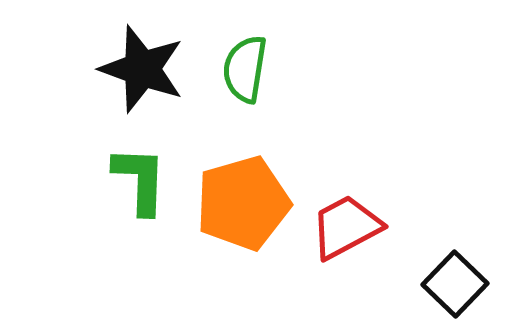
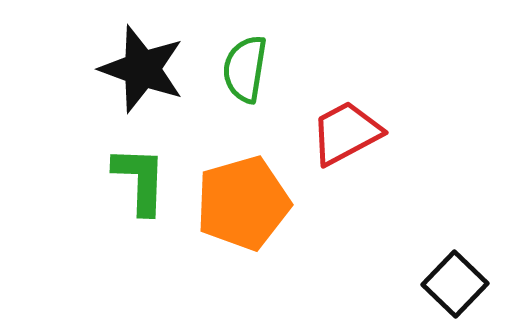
red trapezoid: moved 94 px up
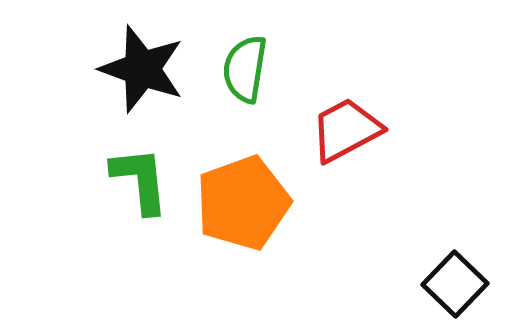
red trapezoid: moved 3 px up
green L-shape: rotated 8 degrees counterclockwise
orange pentagon: rotated 4 degrees counterclockwise
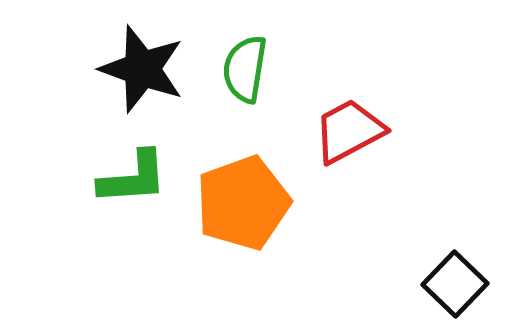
red trapezoid: moved 3 px right, 1 px down
green L-shape: moved 7 px left, 2 px up; rotated 92 degrees clockwise
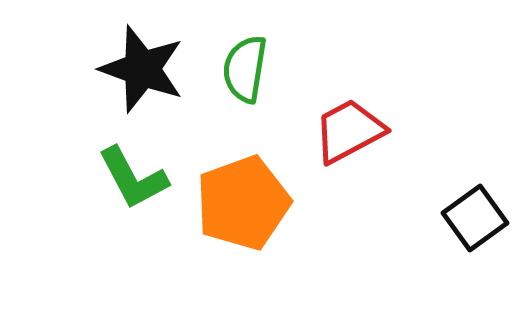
green L-shape: rotated 66 degrees clockwise
black square: moved 20 px right, 66 px up; rotated 10 degrees clockwise
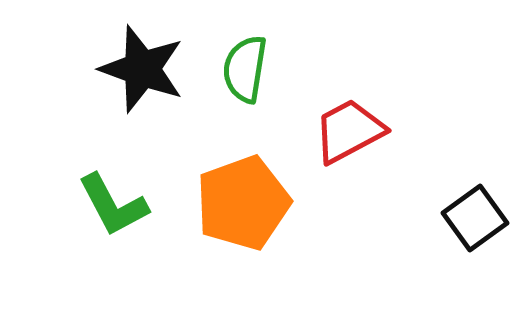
green L-shape: moved 20 px left, 27 px down
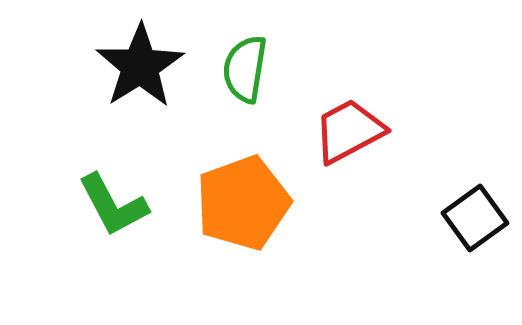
black star: moved 2 px left, 3 px up; rotated 20 degrees clockwise
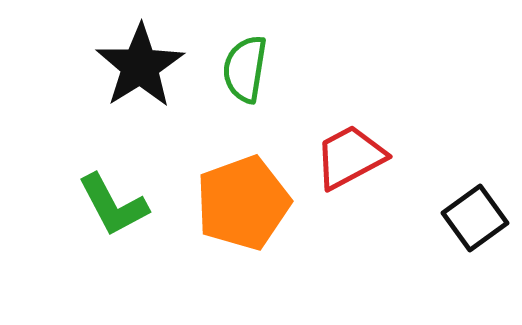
red trapezoid: moved 1 px right, 26 px down
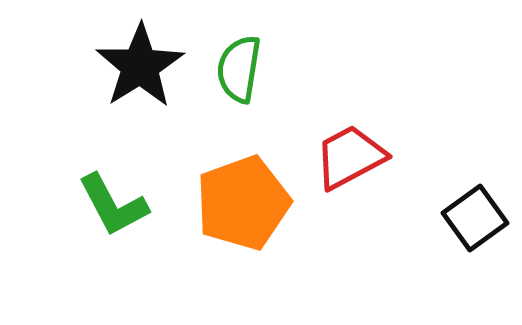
green semicircle: moved 6 px left
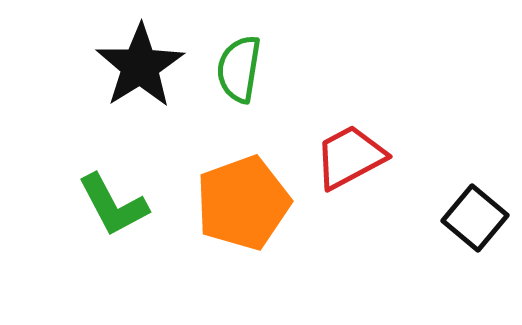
black square: rotated 14 degrees counterclockwise
